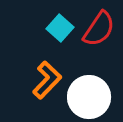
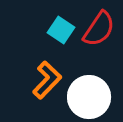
cyan square: moved 1 px right, 2 px down; rotated 8 degrees counterclockwise
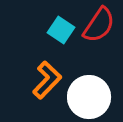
red semicircle: moved 4 px up
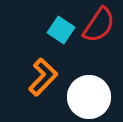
orange L-shape: moved 4 px left, 3 px up
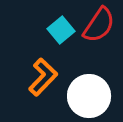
cyan square: rotated 16 degrees clockwise
white circle: moved 1 px up
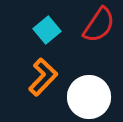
cyan square: moved 14 px left
white circle: moved 1 px down
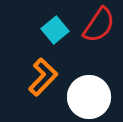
cyan square: moved 8 px right
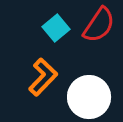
cyan square: moved 1 px right, 2 px up
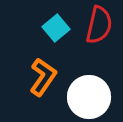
red semicircle: rotated 21 degrees counterclockwise
orange L-shape: rotated 9 degrees counterclockwise
